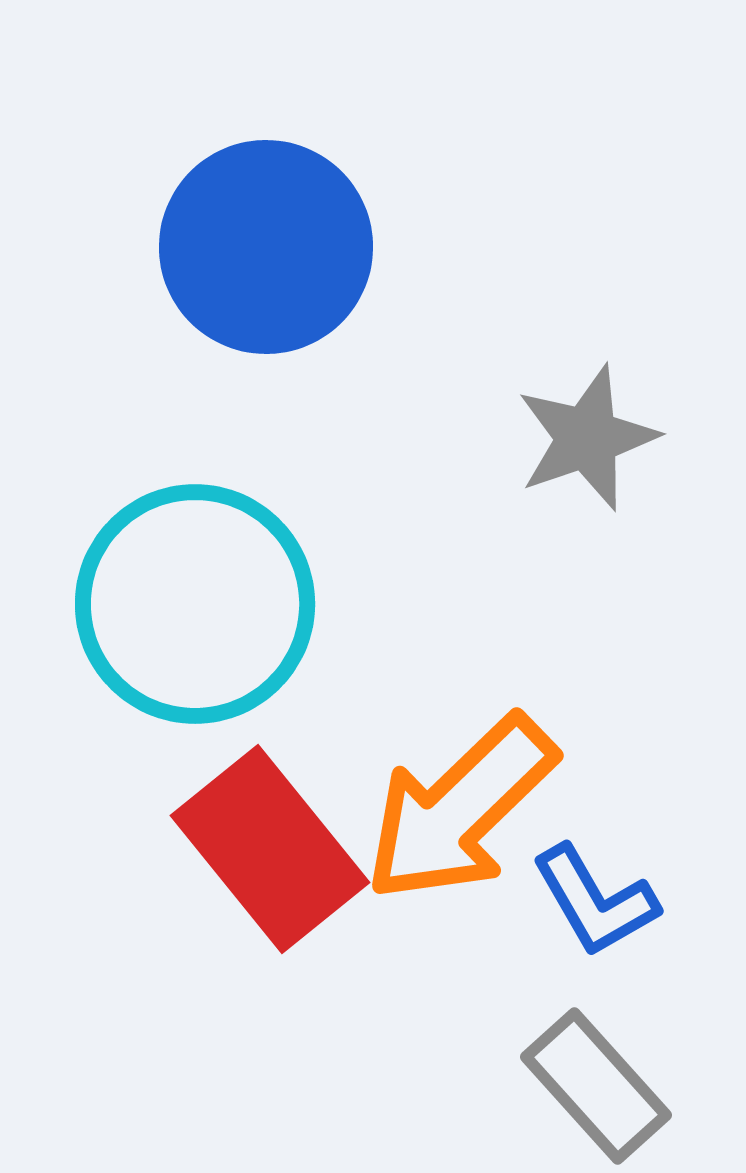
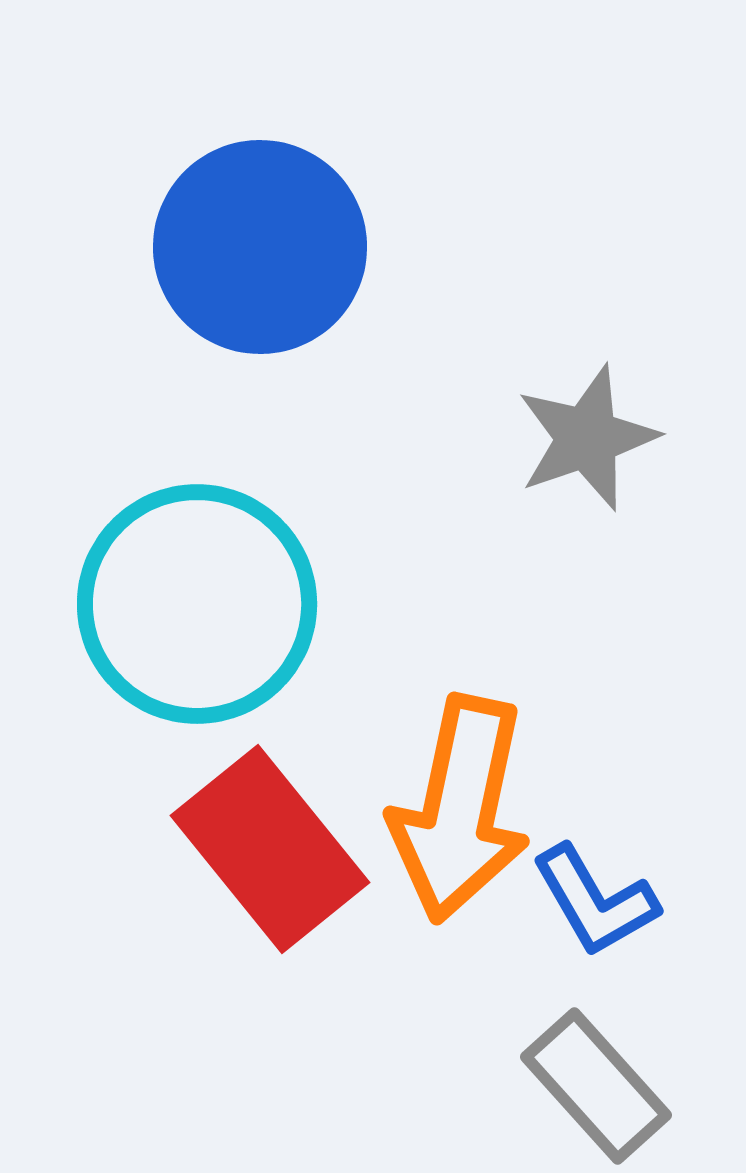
blue circle: moved 6 px left
cyan circle: moved 2 px right
orange arrow: rotated 34 degrees counterclockwise
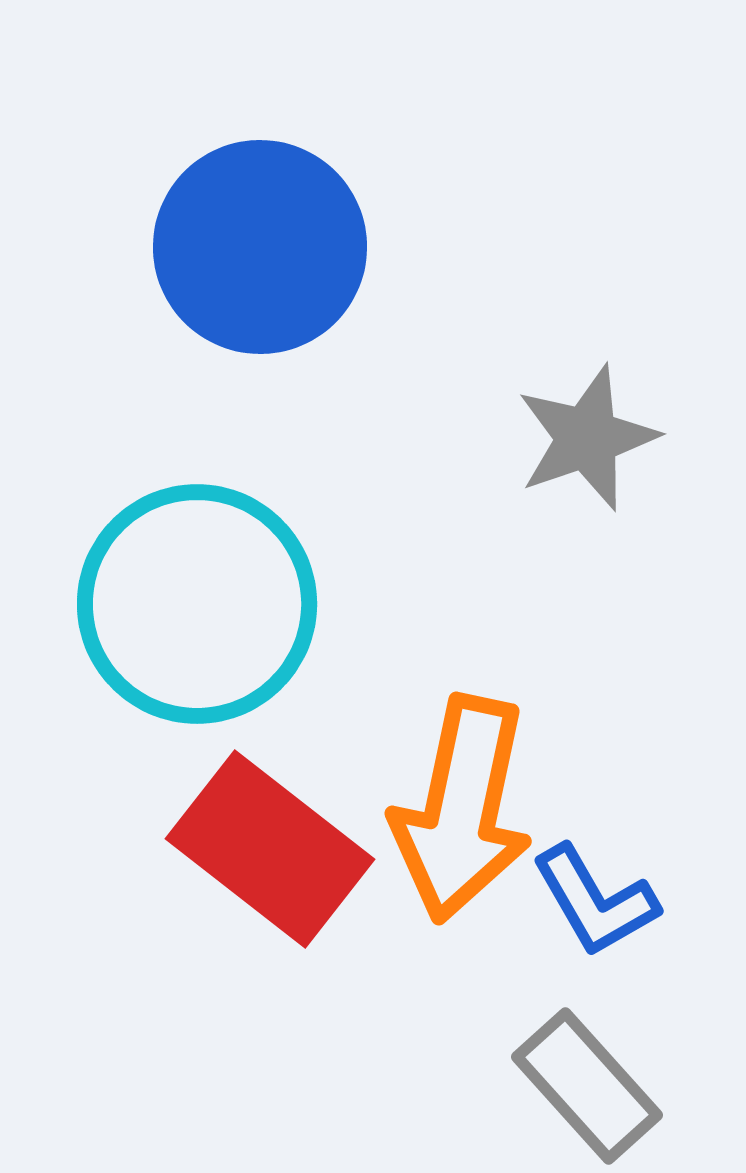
orange arrow: moved 2 px right
red rectangle: rotated 13 degrees counterclockwise
gray rectangle: moved 9 px left
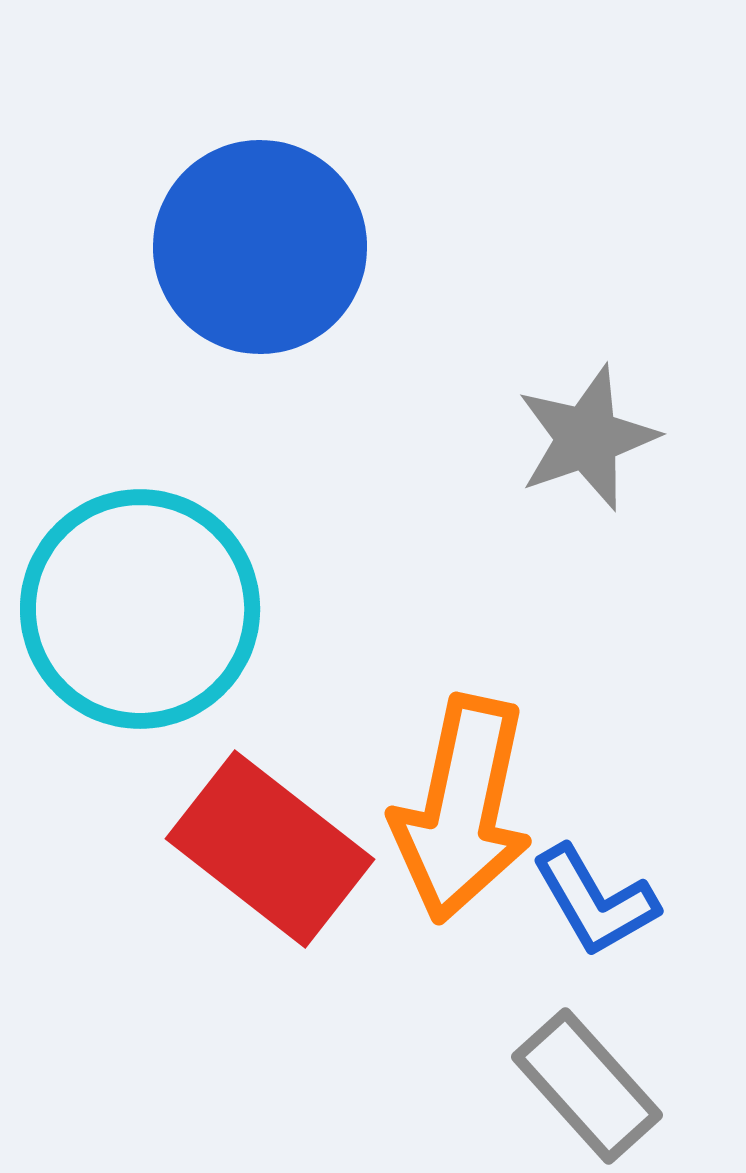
cyan circle: moved 57 px left, 5 px down
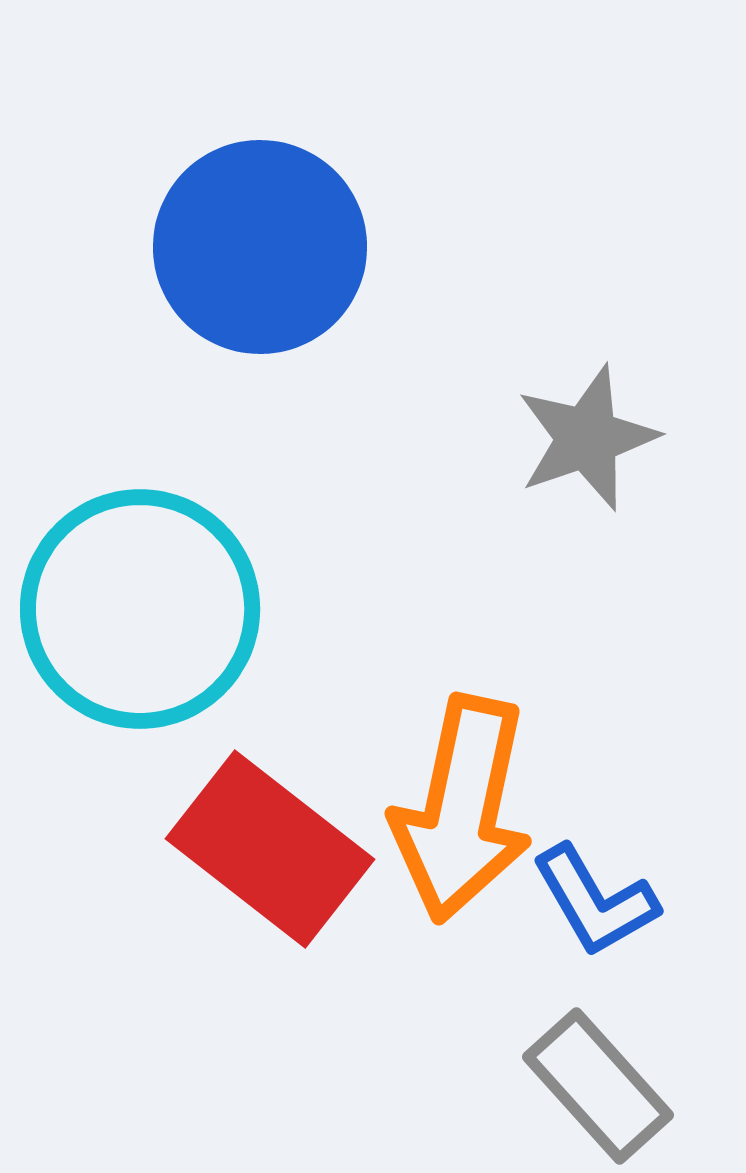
gray rectangle: moved 11 px right
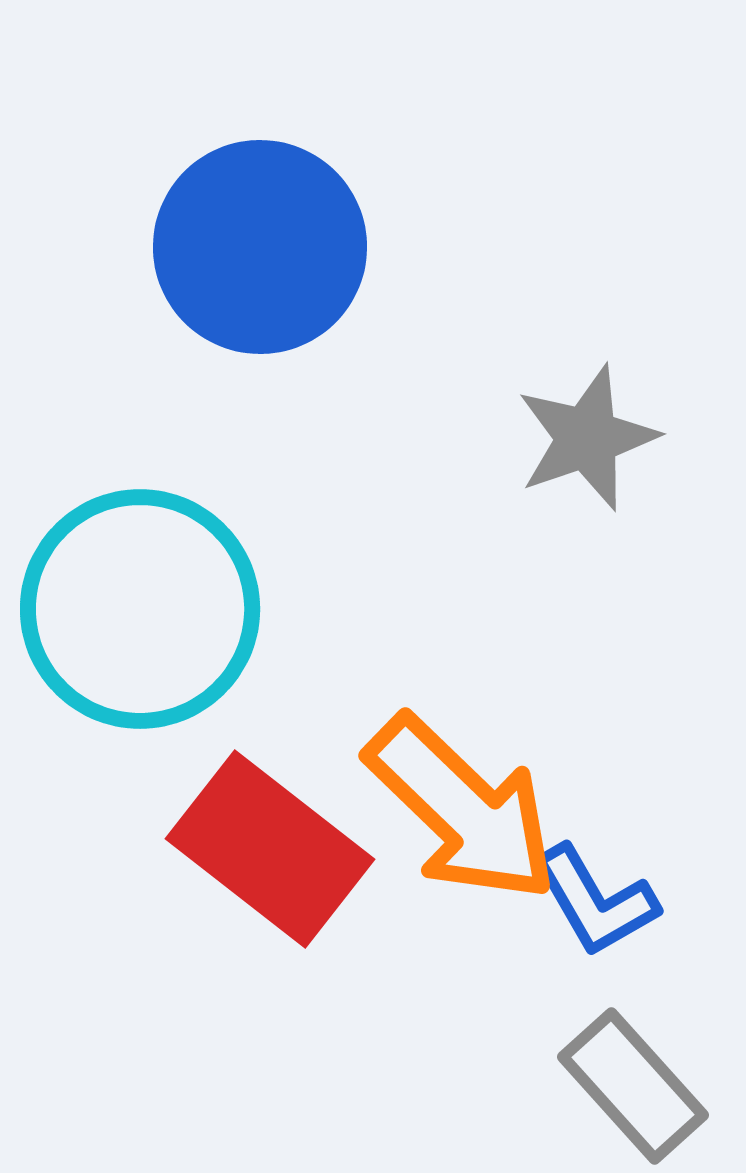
orange arrow: rotated 58 degrees counterclockwise
gray rectangle: moved 35 px right
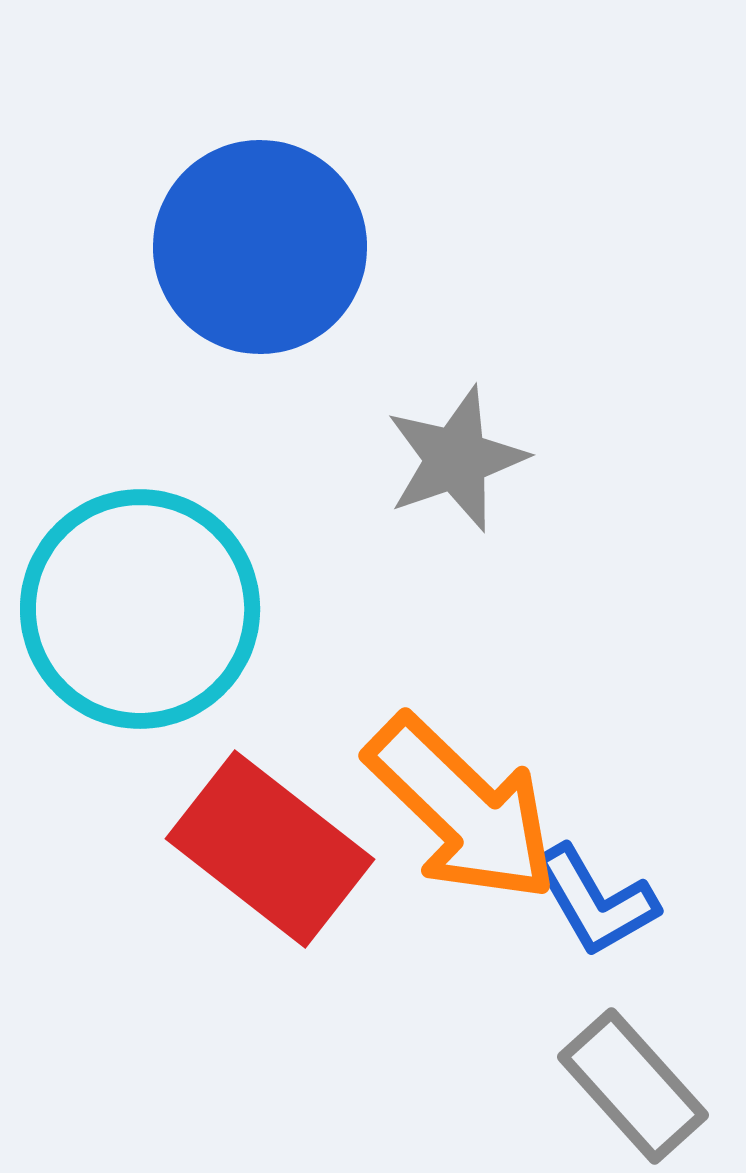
gray star: moved 131 px left, 21 px down
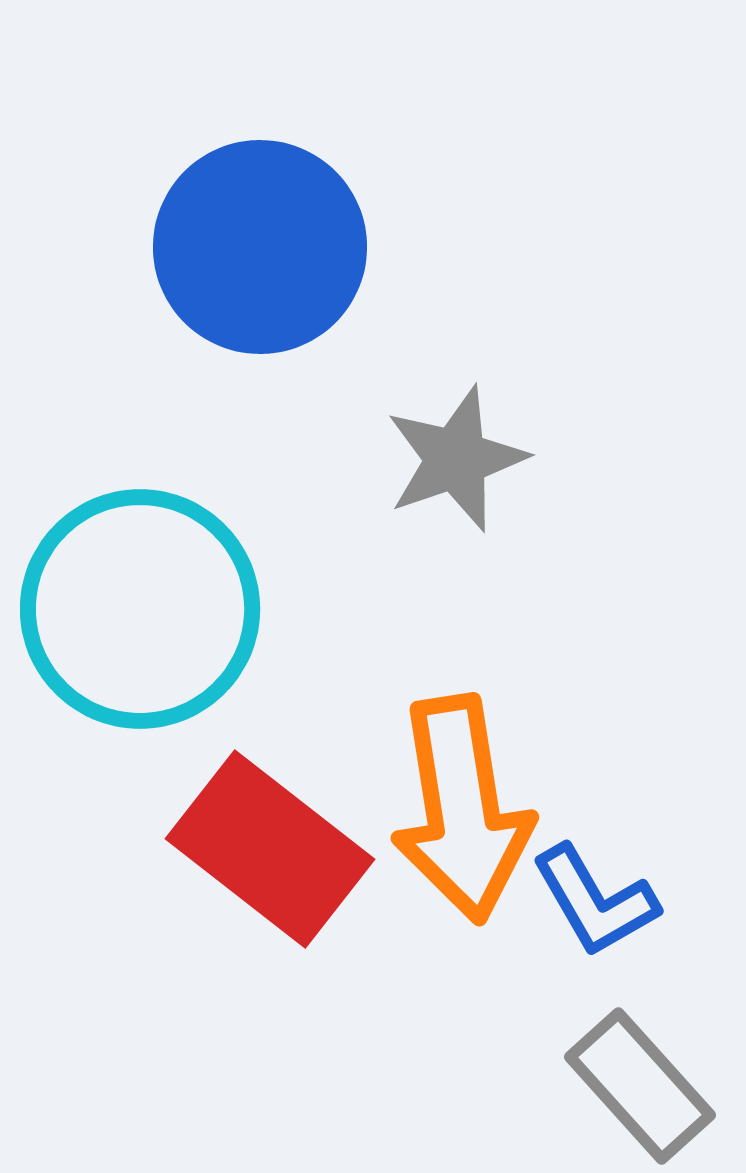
orange arrow: rotated 37 degrees clockwise
gray rectangle: moved 7 px right
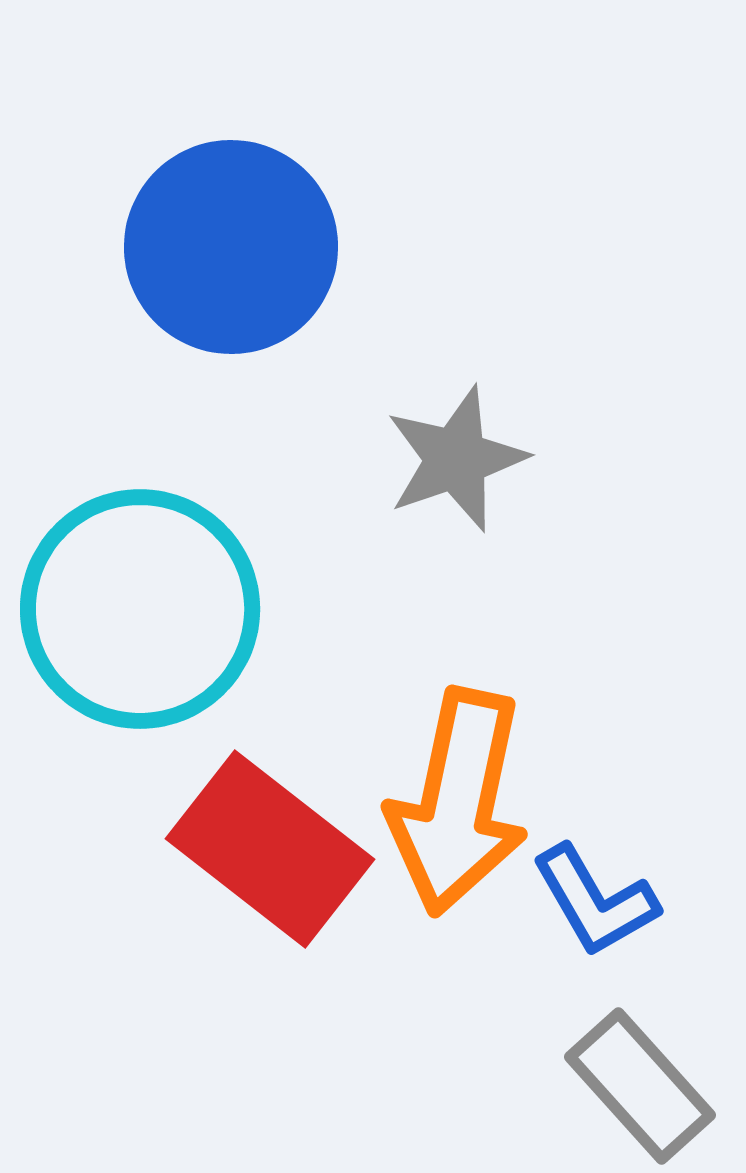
blue circle: moved 29 px left
orange arrow: moved 4 px left, 7 px up; rotated 21 degrees clockwise
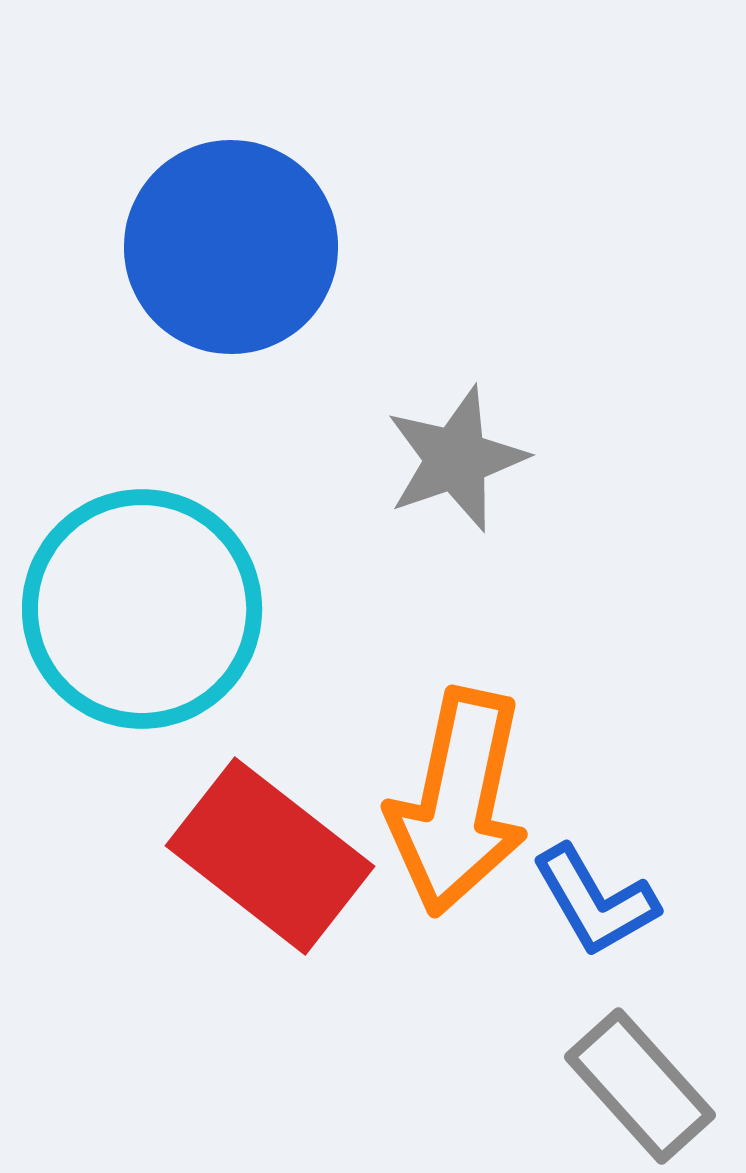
cyan circle: moved 2 px right
red rectangle: moved 7 px down
